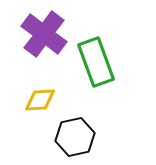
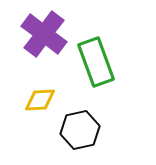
black hexagon: moved 5 px right, 7 px up
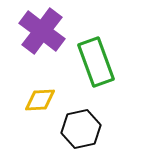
purple cross: moved 2 px left, 3 px up
black hexagon: moved 1 px right, 1 px up
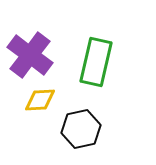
purple cross: moved 12 px left, 24 px down
green rectangle: rotated 33 degrees clockwise
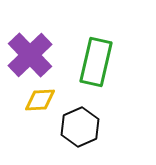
purple cross: rotated 9 degrees clockwise
black hexagon: moved 1 px left, 2 px up; rotated 12 degrees counterclockwise
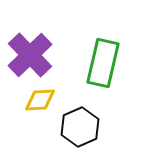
green rectangle: moved 7 px right, 1 px down
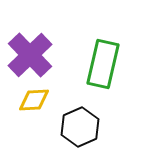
green rectangle: moved 1 px down
yellow diamond: moved 6 px left
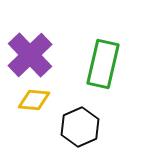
yellow diamond: rotated 8 degrees clockwise
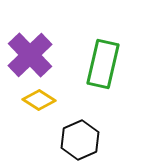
yellow diamond: moved 5 px right; rotated 28 degrees clockwise
black hexagon: moved 13 px down
